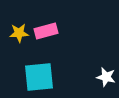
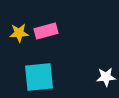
white star: rotated 18 degrees counterclockwise
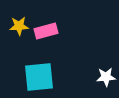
yellow star: moved 7 px up
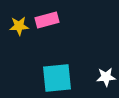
pink rectangle: moved 1 px right, 11 px up
cyan square: moved 18 px right, 1 px down
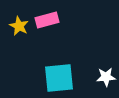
yellow star: rotated 30 degrees clockwise
cyan square: moved 2 px right
